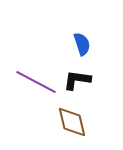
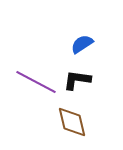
blue semicircle: rotated 105 degrees counterclockwise
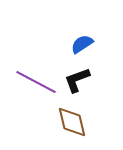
black L-shape: rotated 28 degrees counterclockwise
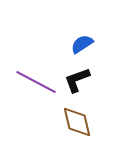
brown diamond: moved 5 px right
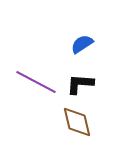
black L-shape: moved 3 px right, 4 px down; rotated 24 degrees clockwise
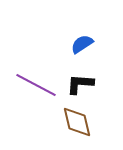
purple line: moved 3 px down
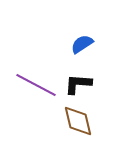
black L-shape: moved 2 px left
brown diamond: moved 1 px right, 1 px up
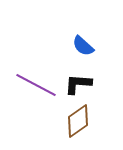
blue semicircle: moved 1 px right, 2 px down; rotated 105 degrees counterclockwise
brown diamond: rotated 68 degrees clockwise
